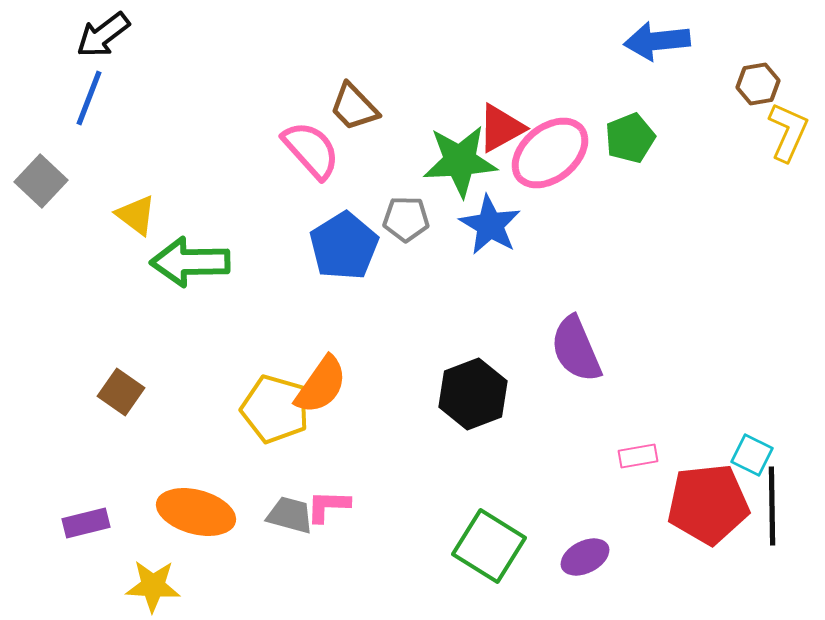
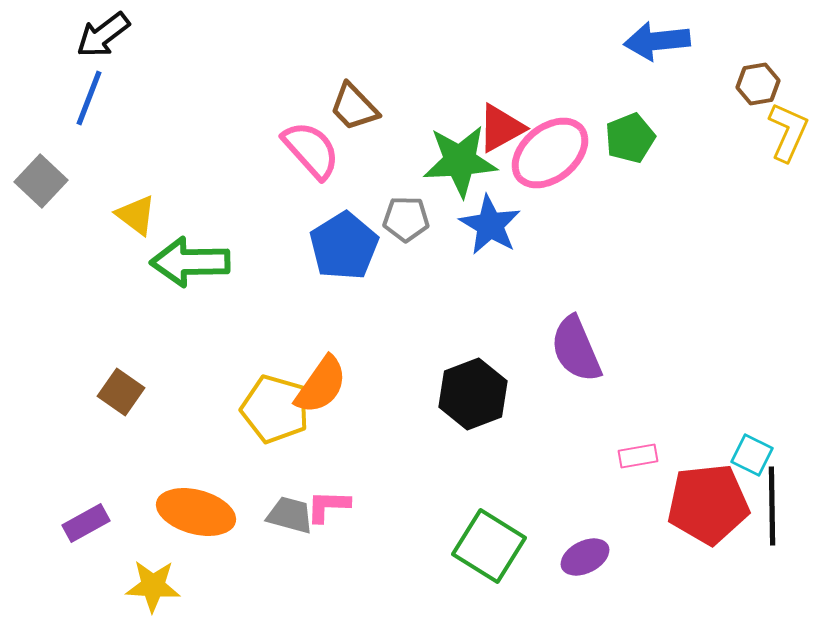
purple rectangle: rotated 15 degrees counterclockwise
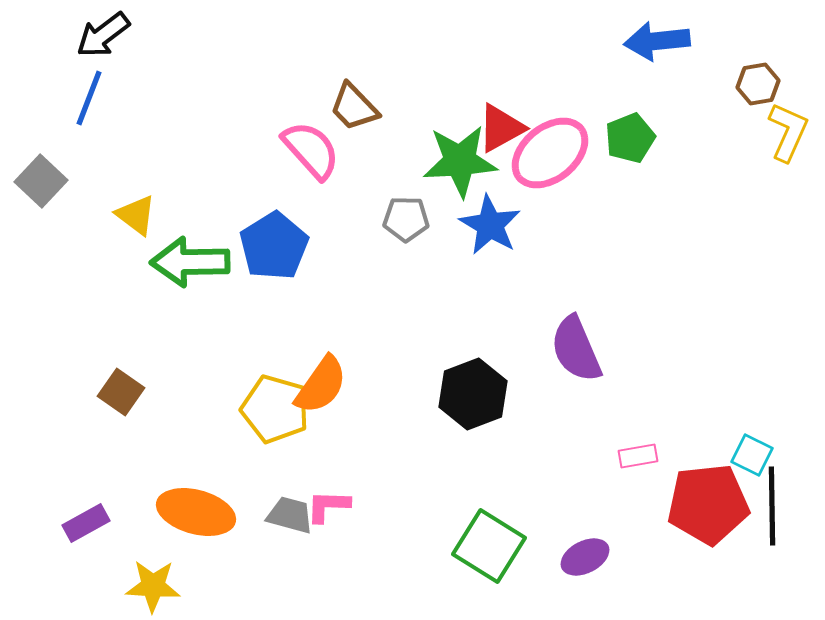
blue pentagon: moved 70 px left
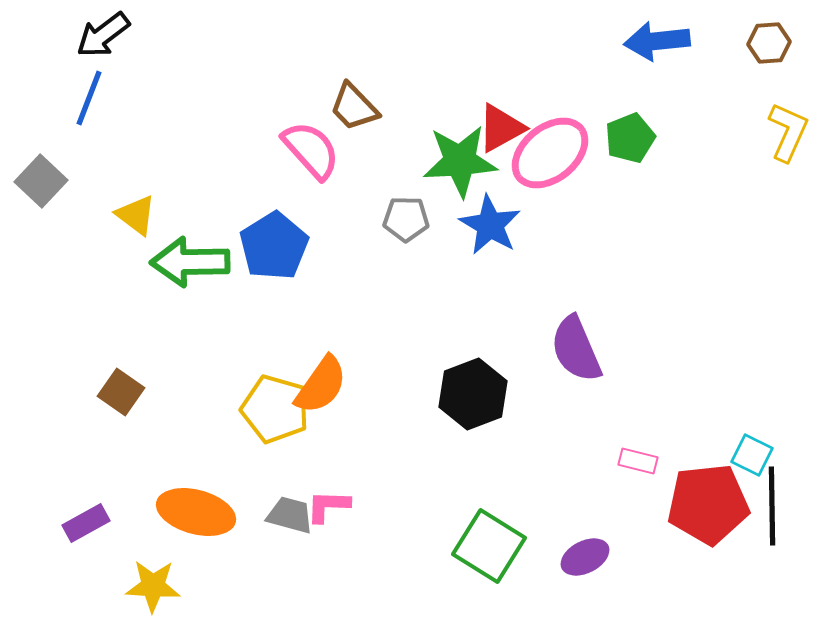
brown hexagon: moved 11 px right, 41 px up; rotated 6 degrees clockwise
pink rectangle: moved 5 px down; rotated 24 degrees clockwise
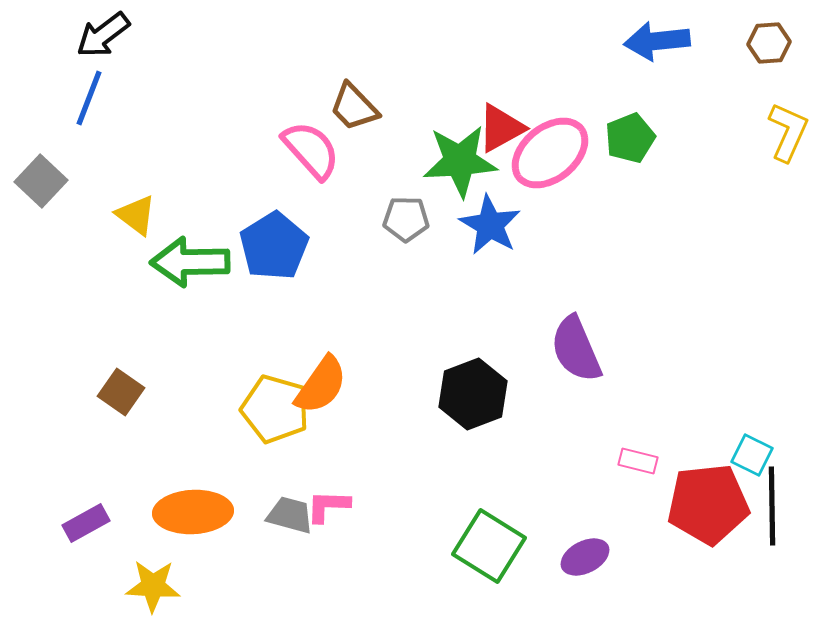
orange ellipse: moved 3 px left; rotated 18 degrees counterclockwise
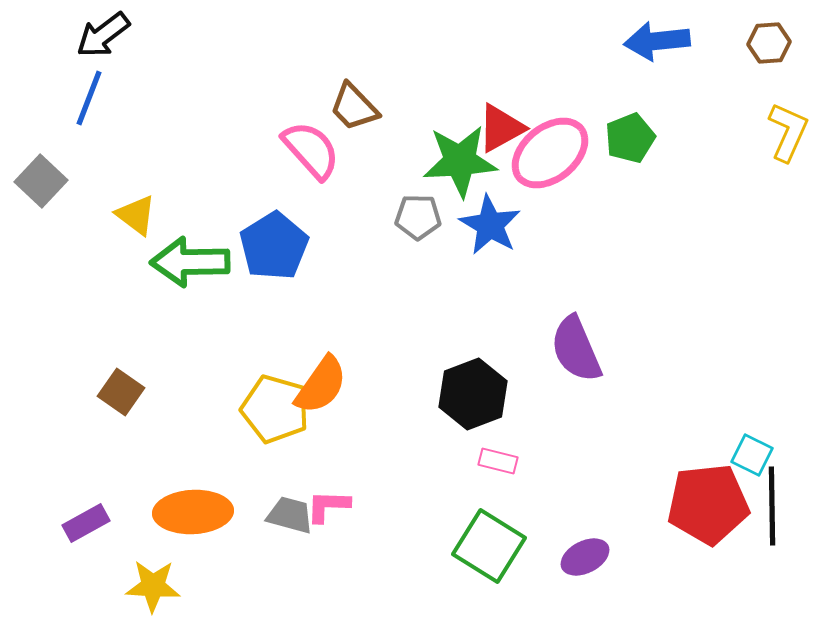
gray pentagon: moved 12 px right, 2 px up
pink rectangle: moved 140 px left
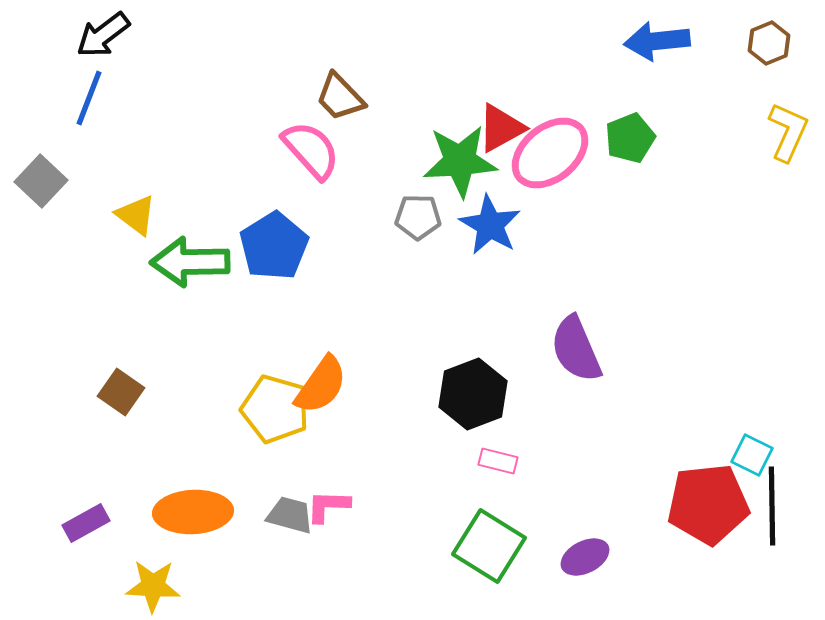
brown hexagon: rotated 18 degrees counterclockwise
brown trapezoid: moved 14 px left, 10 px up
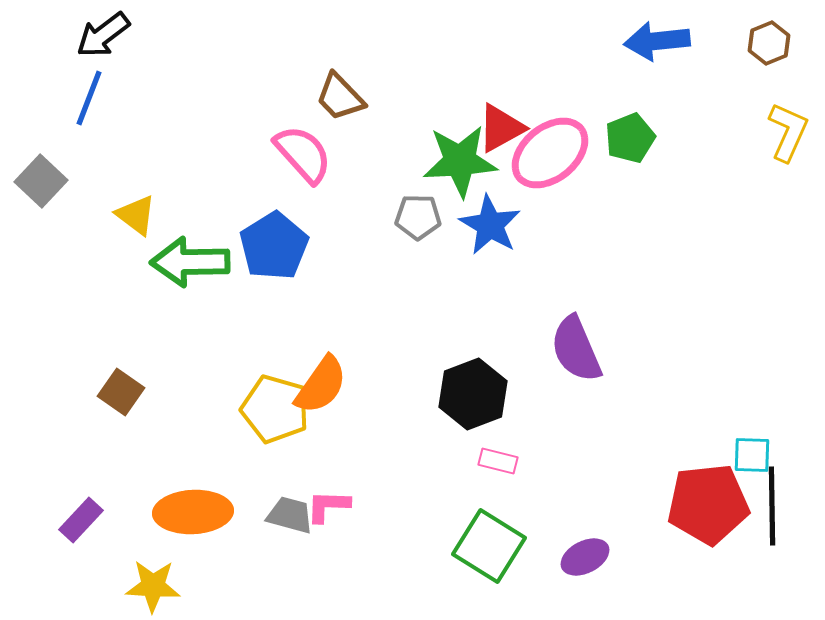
pink semicircle: moved 8 px left, 4 px down
cyan square: rotated 24 degrees counterclockwise
purple rectangle: moved 5 px left, 3 px up; rotated 18 degrees counterclockwise
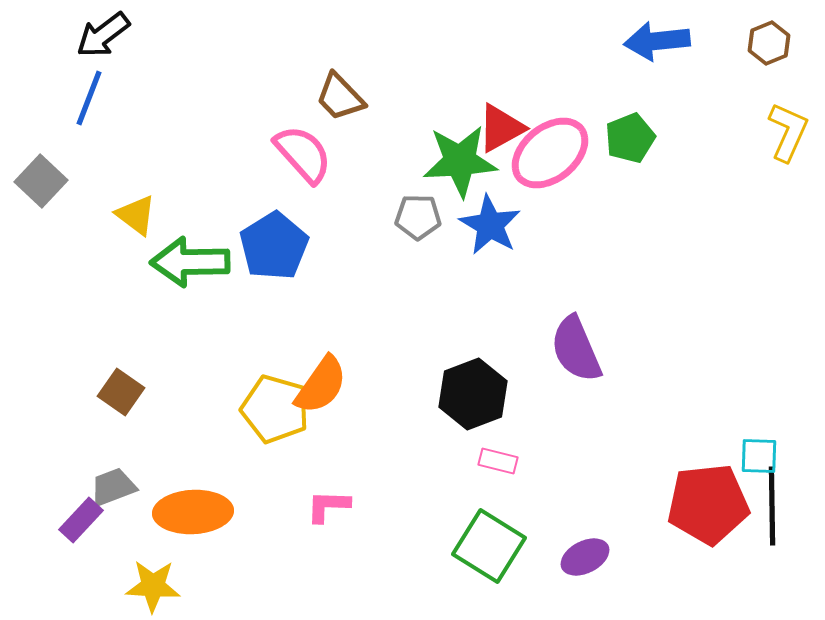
cyan square: moved 7 px right, 1 px down
gray trapezoid: moved 177 px left, 28 px up; rotated 36 degrees counterclockwise
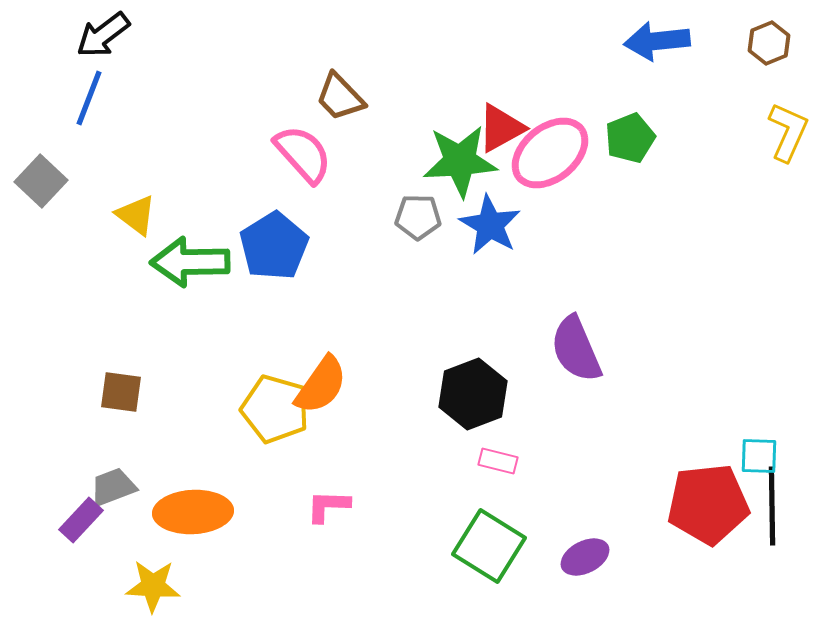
brown square: rotated 27 degrees counterclockwise
